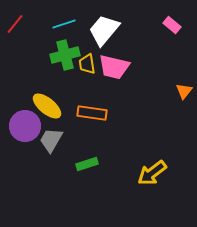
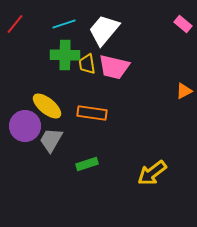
pink rectangle: moved 11 px right, 1 px up
green cross: rotated 16 degrees clockwise
orange triangle: rotated 24 degrees clockwise
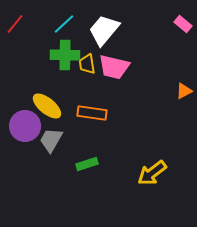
cyan line: rotated 25 degrees counterclockwise
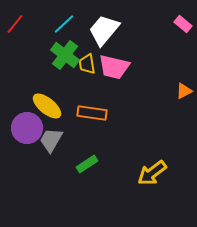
green cross: rotated 36 degrees clockwise
purple circle: moved 2 px right, 2 px down
green rectangle: rotated 15 degrees counterclockwise
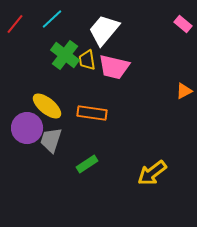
cyan line: moved 12 px left, 5 px up
yellow trapezoid: moved 4 px up
gray trapezoid: rotated 12 degrees counterclockwise
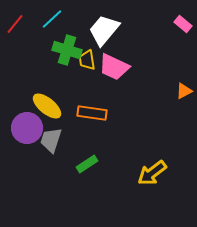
green cross: moved 2 px right, 5 px up; rotated 20 degrees counterclockwise
pink trapezoid: rotated 12 degrees clockwise
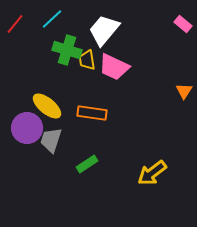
orange triangle: rotated 30 degrees counterclockwise
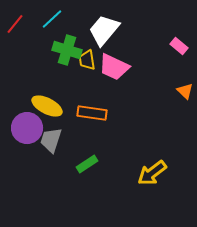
pink rectangle: moved 4 px left, 22 px down
orange triangle: moved 1 px right; rotated 18 degrees counterclockwise
yellow ellipse: rotated 12 degrees counterclockwise
